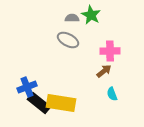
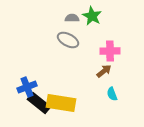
green star: moved 1 px right, 1 px down
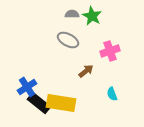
gray semicircle: moved 4 px up
pink cross: rotated 18 degrees counterclockwise
brown arrow: moved 18 px left
blue cross: rotated 12 degrees counterclockwise
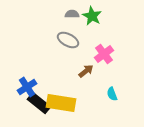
pink cross: moved 6 px left, 3 px down; rotated 18 degrees counterclockwise
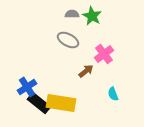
cyan semicircle: moved 1 px right
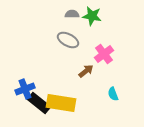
green star: rotated 18 degrees counterclockwise
blue cross: moved 2 px left, 2 px down; rotated 12 degrees clockwise
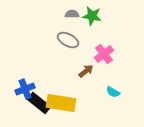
cyan semicircle: moved 2 px up; rotated 40 degrees counterclockwise
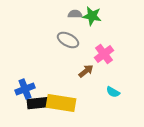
gray semicircle: moved 3 px right
black rectangle: rotated 45 degrees counterclockwise
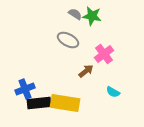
gray semicircle: rotated 32 degrees clockwise
yellow rectangle: moved 4 px right
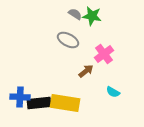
blue cross: moved 5 px left, 8 px down; rotated 24 degrees clockwise
